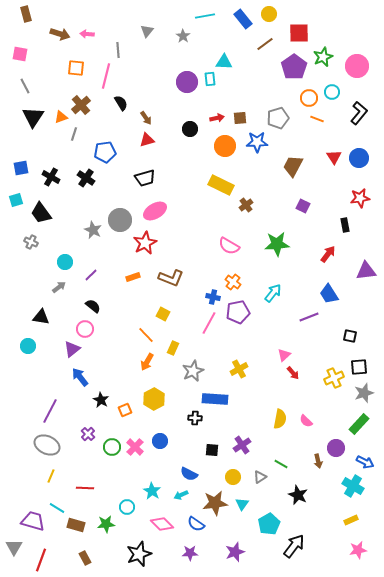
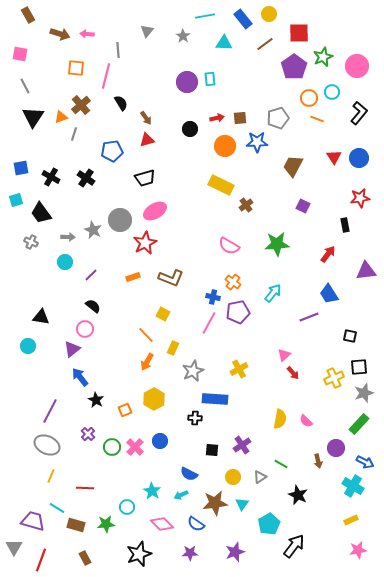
brown rectangle at (26, 14): moved 2 px right, 1 px down; rotated 14 degrees counterclockwise
cyan triangle at (224, 62): moved 19 px up
blue pentagon at (105, 152): moved 7 px right, 1 px up
gray arrow at (59, 287): moved 9 px right, 50 px up; rotated 40 degrees clockwise
black star at (101, 400): moved 5 px left
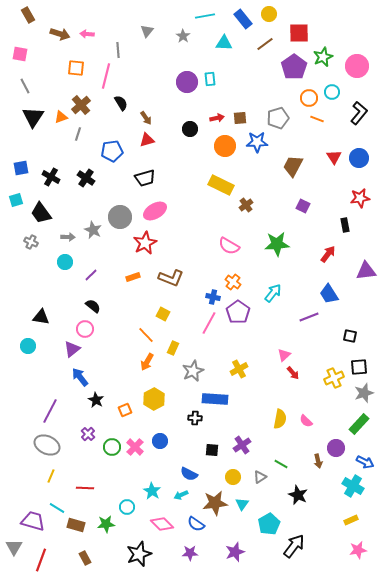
gray line at (74, 134): moved 4 px right
gray circle at (120, 220): moved 3 px up
purple pentagon at (238, 312): rotated 25 degrees counterclockwise
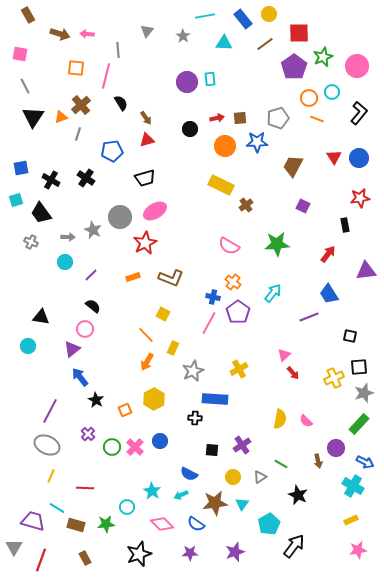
black cross at (51, 177): moved 3 px down
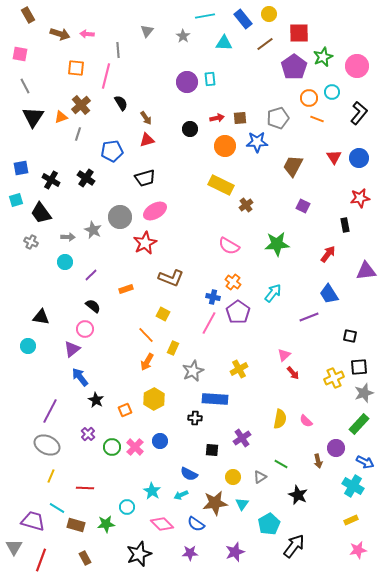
orange rectangle at (133, 277): moved 7 px left, 12 px down
purple cross at (242, 445): moved 7 px up
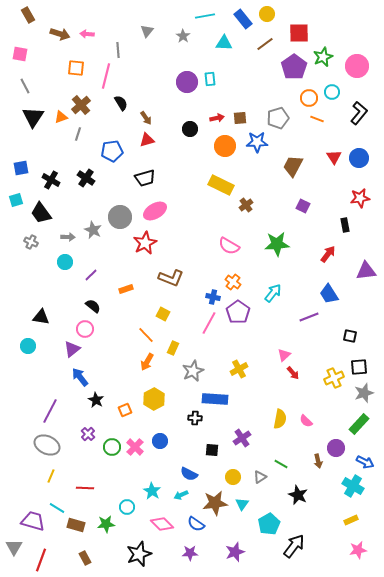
yellow circle at (269, 14): moved 2 px left
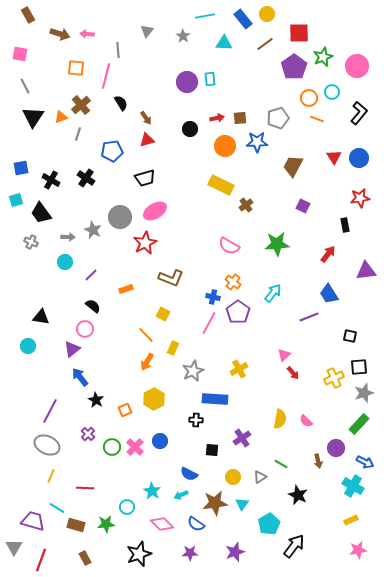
black cross at (195, 418): moved 1 px right, 2 px down
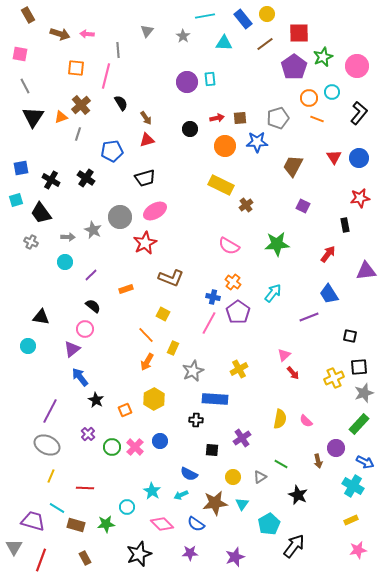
purple star at (235, 552): moved 5 px down
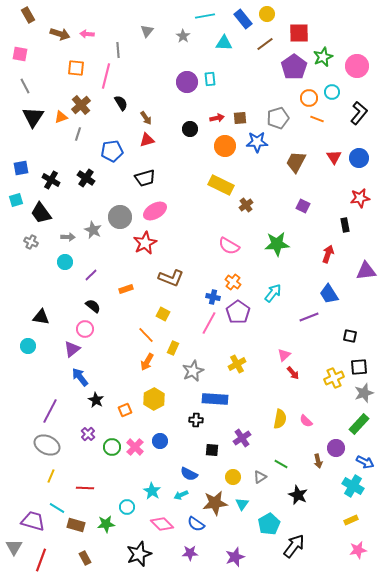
brown trapezoid at (293, 166): moved 3 px right, 4 px up
red arrow at (328, 254): rotated 18 degrees counterclockwise
yellow cross at (239, 369): moved 2 px left, 5 px up
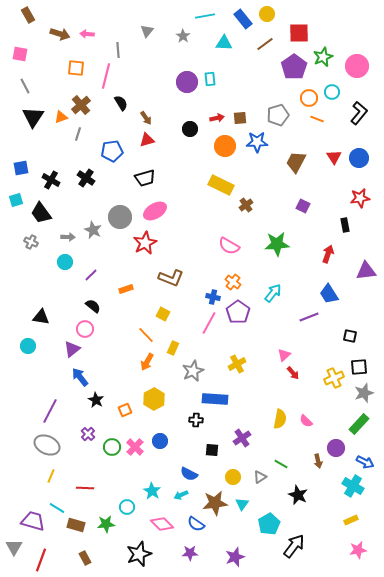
gray pentagon at (278, 118): moved 3 px up
